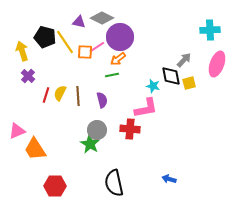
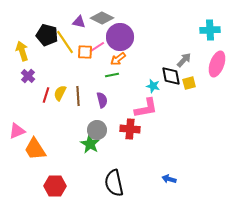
black pentagon: moved 2 px right, 2 px up
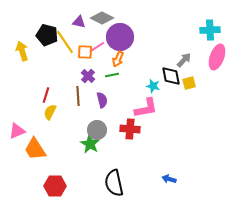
orange arrow: rotated 28 degrees counterclockwise
pink ellipse: moved 7 px up
purple cross: moved 60 px right
yellow semicircle: moved 10 px left, 19 px down
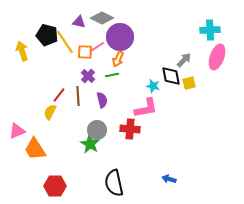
red line: moved 13 px right; rotated 21 degrees clockwise
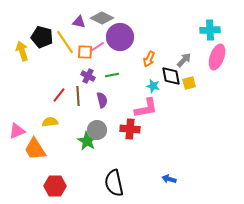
black pentagon: moved 5 px left, 2 px down
orange arrow: moved 31 px right
purple cross: rotated 16 degrees counterclockwise
yellow semicircle: moved 10 px down; rotated 56 degrees clockwise
green star: moved 3 px left, 3 px up
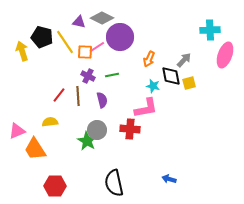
pink ellipse: moved 8 px right, 2 px up
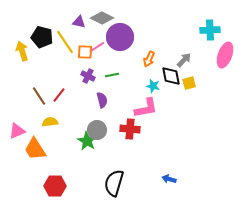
brown line: moved 39 px left; rotated 30 degrees counterclockwise
black semicircle: rotated 28 degrees clockwise
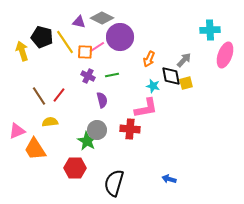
yellow square: moved 3 px left
red hexagon: moved 20 px right, 18 px up
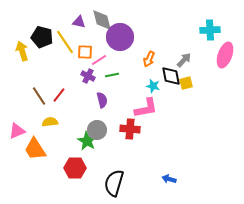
gray diamond: moved 2 px down; rotated 50 degrees clockwise
pink line: moved 2 px right, 13 px down
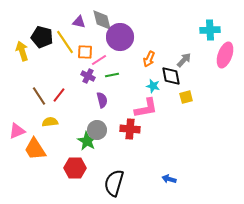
yellow square: moved 14 px down
